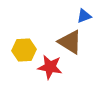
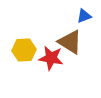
red star: moved 1 px right, 9 px up
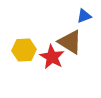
red star: moved 1 px right, 1 px up; rotated 20 degrees clockwise
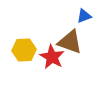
brown triangle: rotated 12 degrees counterclockwise
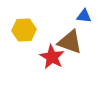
blue triangle: rotated 28 degrees clockwise
yellow hexagon: moved 20 px up
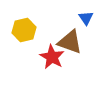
blue triangle: moved 2 px right, 2 px down; rotated 49 degrees clockwise
yellow hexagon: rotated 10 degrees counterclockwise
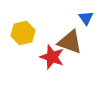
yellow hexagon: moved 1 px left, 3 px down
red star: rotated 10 degrees counterclockwise
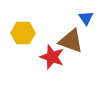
yellow hexagon: rotated 15 degrees clockwise
brown triangle: moved 1 px right, 1 px up
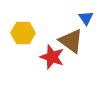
brown triangle: rotated 16 degrees clockwise
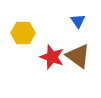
blue triangle: moved 8 px left, 3 px down
brown triangle: moved 7 px right, 15 px down
